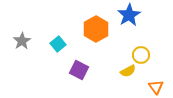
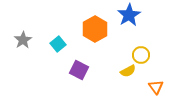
orange hexagon: moved 1 px left
gray star: moved 1 px right, 1 px up
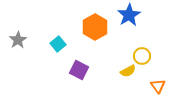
orange hexagon: moved 2 px up
gray star: moved 5 px left
yellow circle: moved 1 px right, 1 px down
orange triangle: moved 2 px right, 1 px up
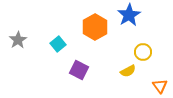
yellow circle: moved 1 px right, 4 px up
orange triangle: moved 2 px right
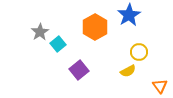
gray star: moved 22 px right, 8 px up
yellow circle: moved 4 px left
purple square: rotated 24 degrees clockwise
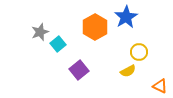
blue star: moved 3 px left, 2 px down
gray star: rotated 12 degrees clockwise
orange triangle: rotated 28 degrees counterclockwise
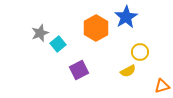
orange hexagon: moved 1 px right, 1 px down
gray star: moved 1 px down
yellow circle: moved 1 px right
purple square: rotated 12 degrees clockwise
orange triangle: moved 2 px right; rotated 42 degrees counterclockwise
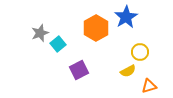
orange triangle: moved 13 px left
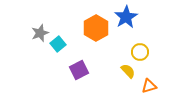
yellow semicircle: rotated 105 degrees counterclockwise
